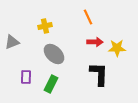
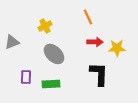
yellow cross: rotated 16 degrees counterclockwise
green rectangle: rotated 60 degrees clockwise
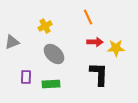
yellow star: moved 1 px left
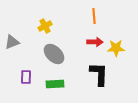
orange line: moved 6 px right, 1 px up; rotated 21 degrees clockwise
green rectangle: moved 4 px right
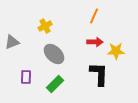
orange line: rotated 28 degrees clockwise
yellow star: moved 3 px down
green rectangle: rotated 42 degrees counterclockwise
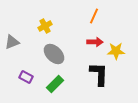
purple rectangle: rotated 64 degrees counterclockwise
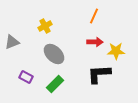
black L-shape: rotated 95 degrees counterclockwise
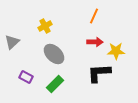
gray triangle: rotated 21 degrees counterclockwise
black L-shape: moved 1 px up
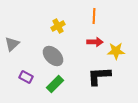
orange line: rotated 21 degrees counterclockwise
yellow cross: moved 13 px right
gray triangle: moved 2 px down
gray ellipse: moved 1 px left, 2 px down
black L-shape: moved 3 px down
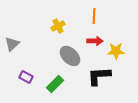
red arrow: moved 1 px up
gray ellipse: moved 17 px right
